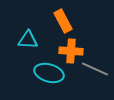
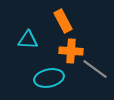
gray line: rotated 12 degrees clockwise
cyan ellipse: moved 5 px down; rotated 28 degrees counterclockwise
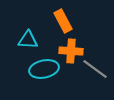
cyan ellipse: moved 5 px left, 9 px up
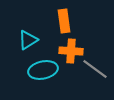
orange rectangle: moved 1 px right; rotated 20 degrees clockwise
cyan triangle: rotated 35 degrees counterclockwise
cyan ellipse: moved 1 px left, 1 px down
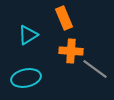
orange rectangle: moved 3 px up; rotated 15 degrees counterclockwise
cyan triangle: moved 5 px up
cyan ellipse: moved 17 px left, 8 px down
